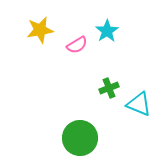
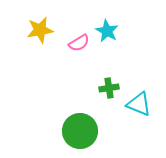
cyan star: rotated 10 degrees counterclockwise
pink semicircle: moved 2 px right, 2 px up
green cross: rotated 12 degrees clockwise
green circle: moved 7 px up
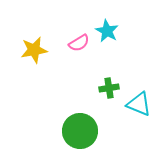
yellow star: moved 6 px left, 20 px down
